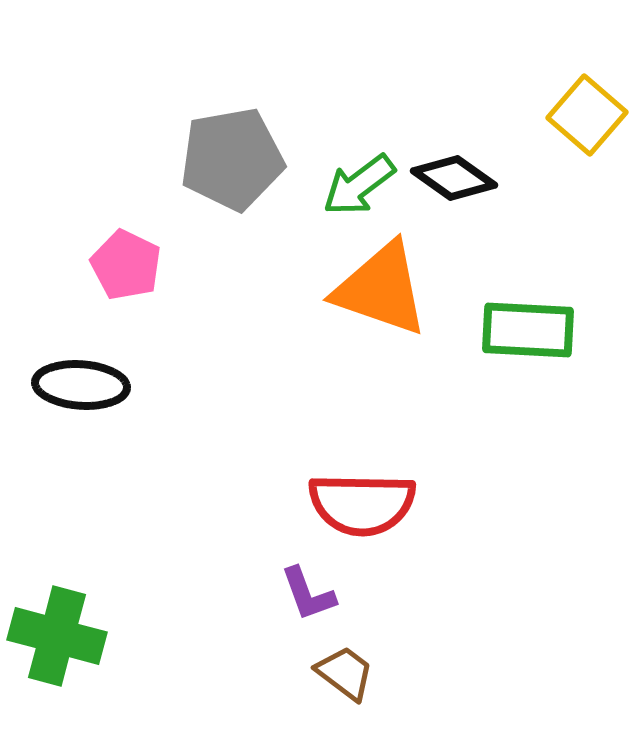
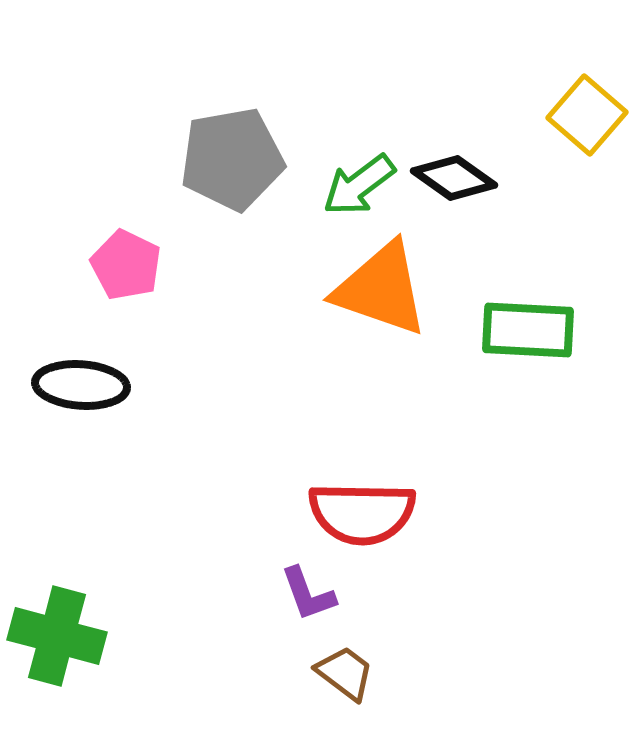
red semicircle: moved 9 px down
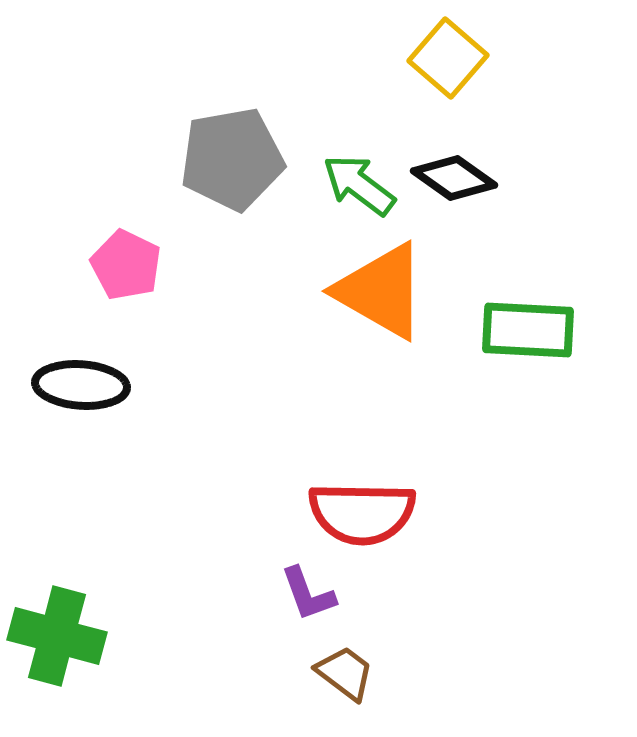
yellow square: moved 139 px left, 57 px up
green arrow: rotated 74 degrees clockwise
orange triangle: moved 2 px down; rotated 11 degrees clockwise
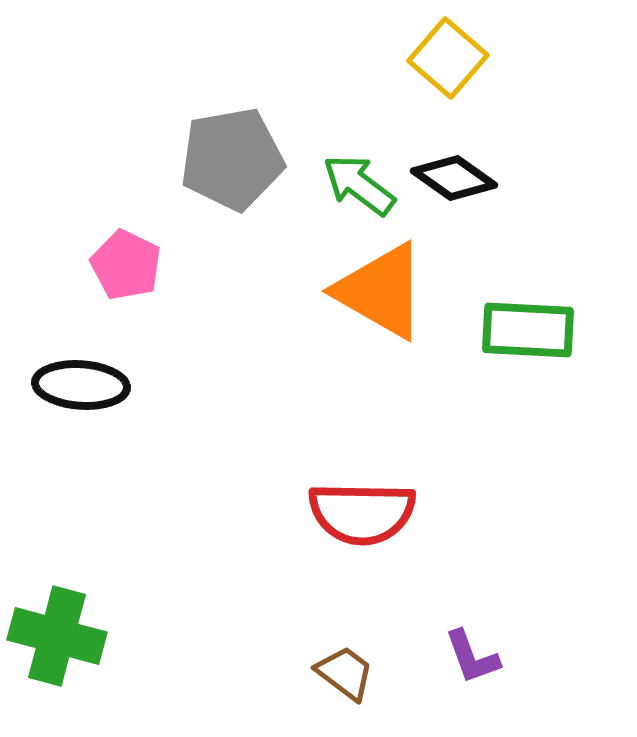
purple L-shape: moved 164 px right, 63 px down
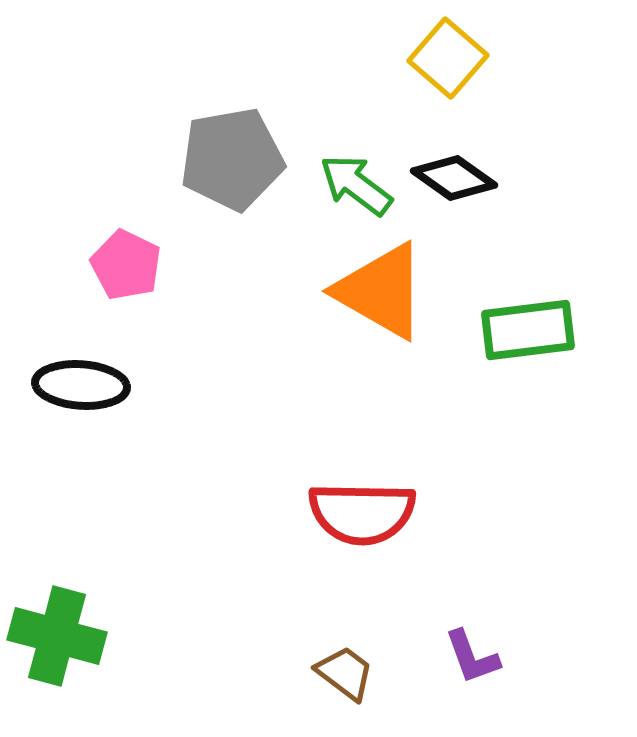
green arrow: moved 3 px left
green rectangle: rotated 10 degrees counterclockwise
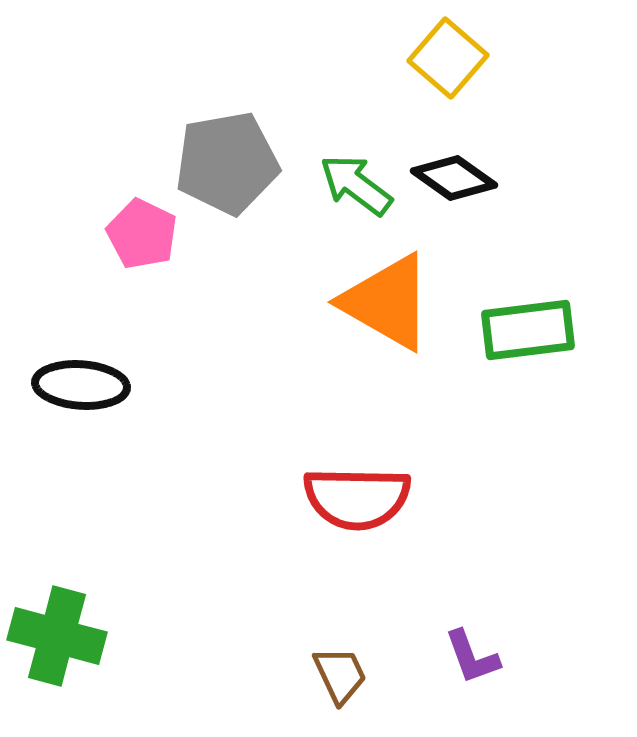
gray pentagon: moved 5 px left, 4 px down
pink pentagon: moved 16 px right, 31 px up
orange triangle: moved 6 px right, 11 px down
red semicircle: moved 5 px left, 15 px up
brown trapezoid: moved 5 px left, 2 px down; rotated 28 degrees clockwise
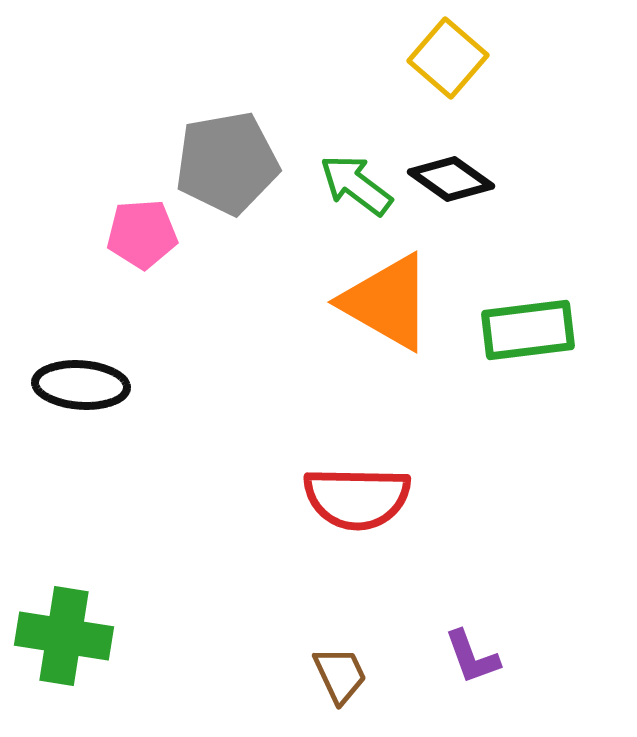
black diamond: moved 3 px left, 1 px down
pink pentagon: rotated 30 degrees counterclockwise
green cross: moved 7 px right; rotated 6 degrees counterclockwise
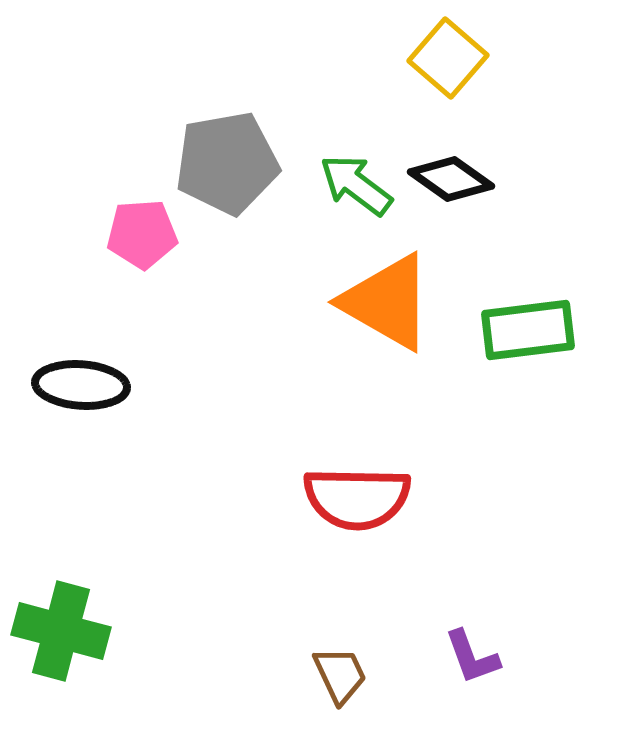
green cross: moved 3 px left, 5 px up; rotated 6 degrees clockwise
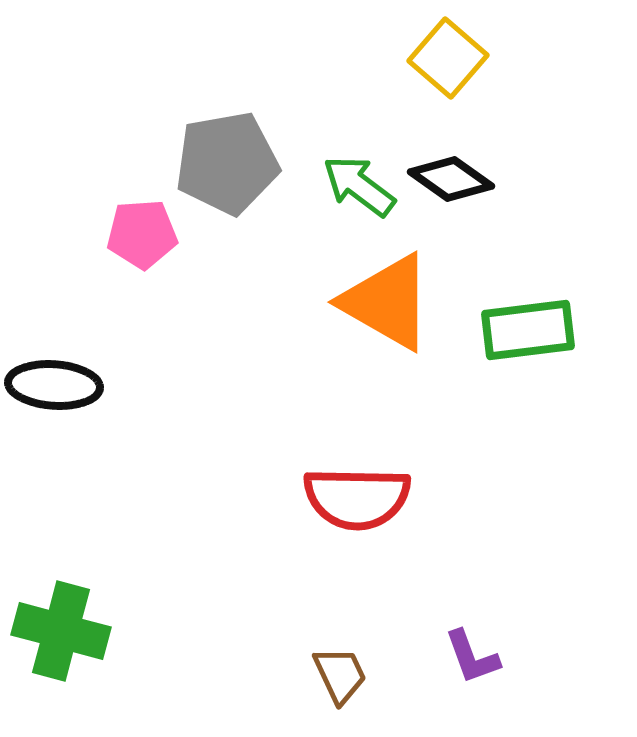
green arrow: moved 3 px right, 1 px down
black ellipse: moved 27 px left
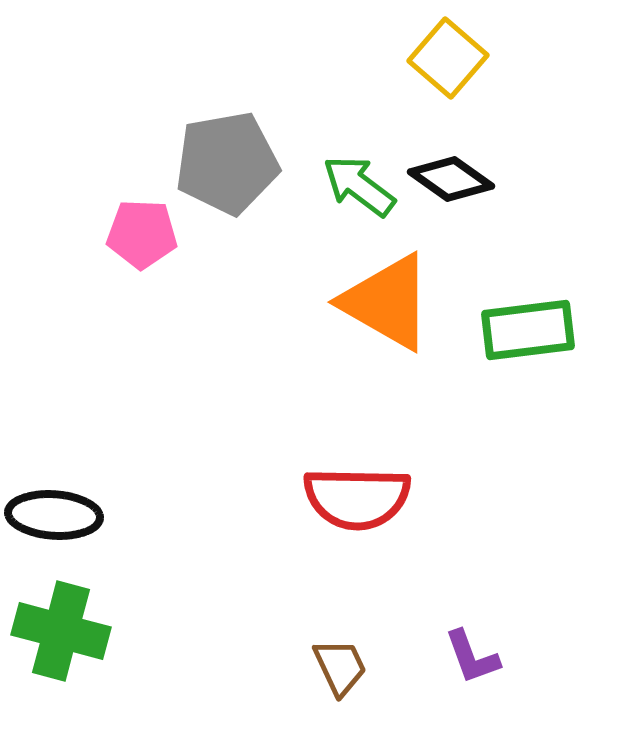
pink pentagon: rotated 6 degrees clockwise
black ellipse: moved 130 px down
brown trapezoid: moved 8 px up
